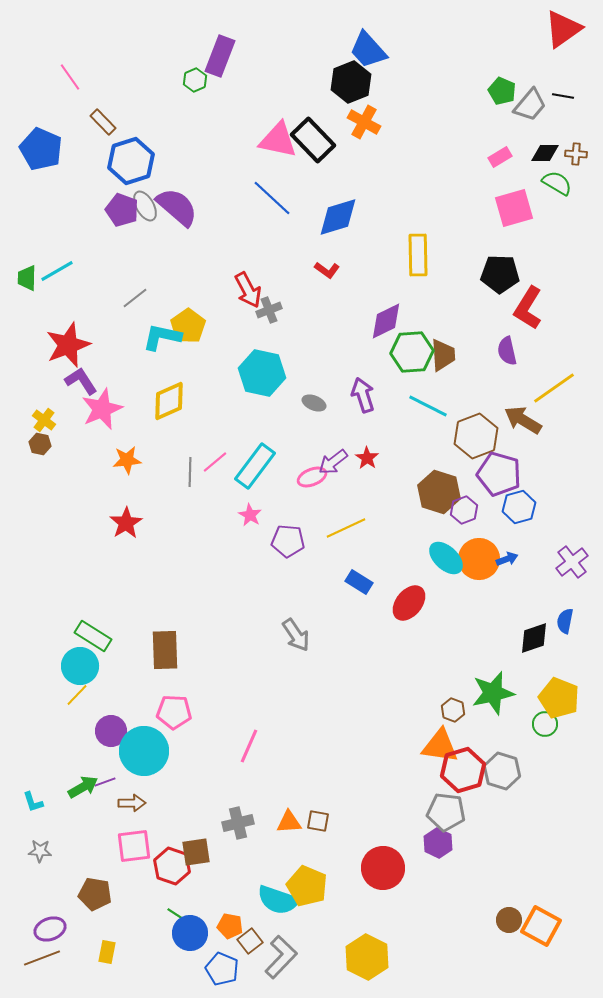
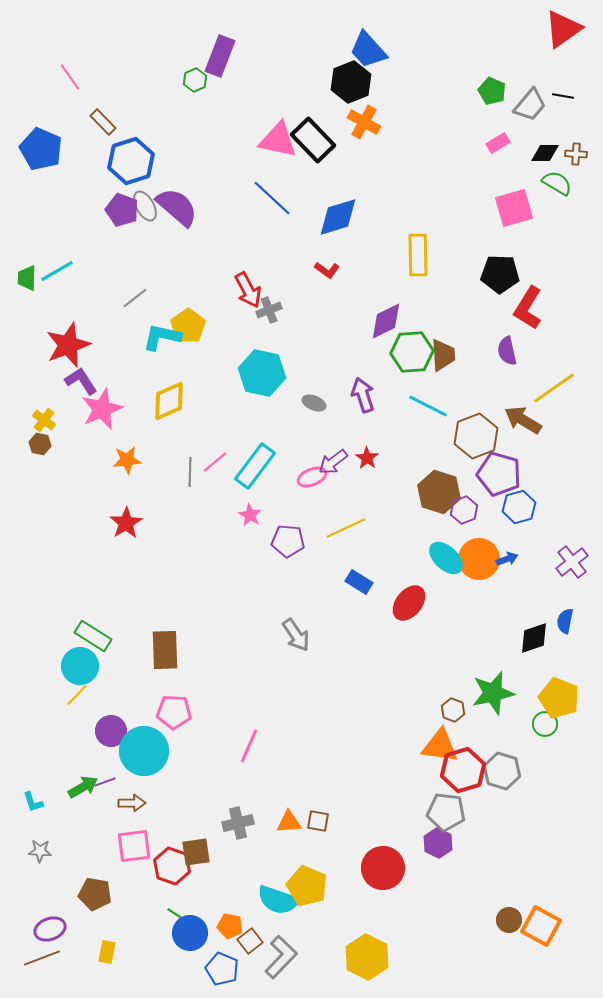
green pentagon at (502, 91): moved 10 px left
pink rectangle at (500, 157): moved 2 px left, 14 px up
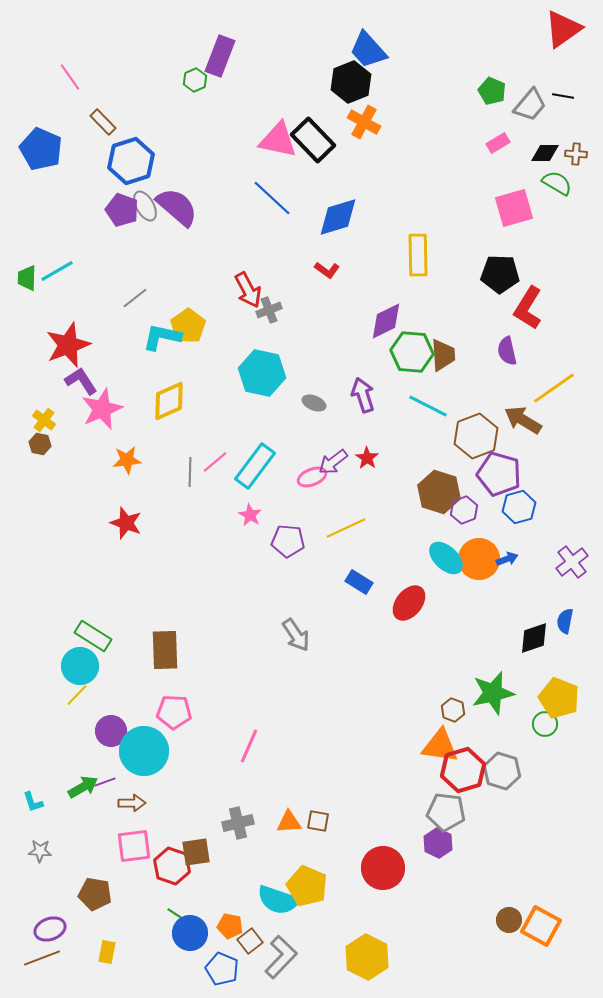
green hexagon at (412, 352): rotated 9 degrees clockwise
red star at (126, 523): rotated 20 degrees counterclockwise
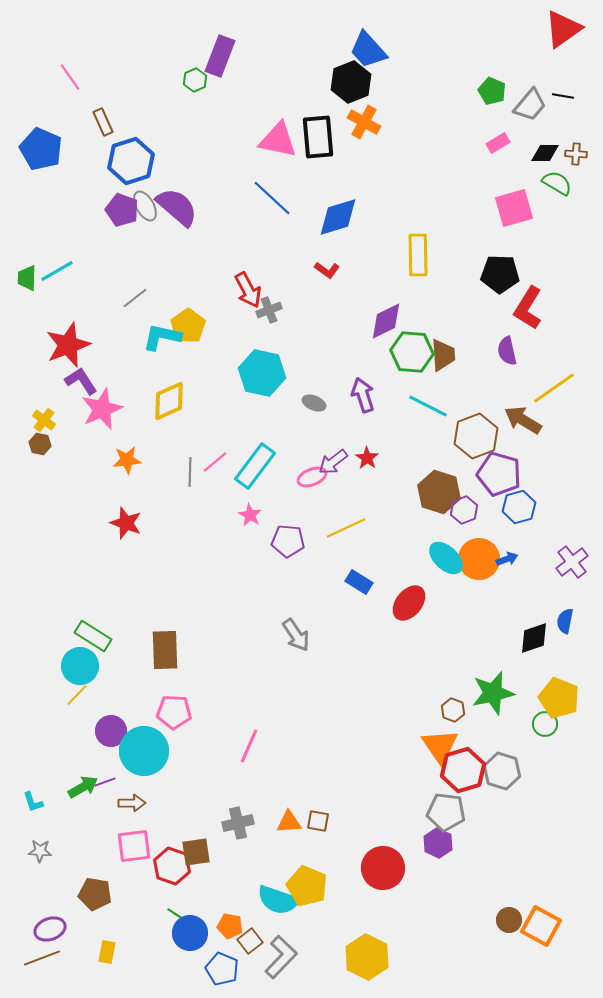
brown rectangle at (103, 122): rotated 20 degrees clockwise
black rectangle at (313, 140): moved 5 px right, 3 px up; rotated 39 degrees clockwise
orange triangle at (440, 746): rotated 48 degrees clockwise
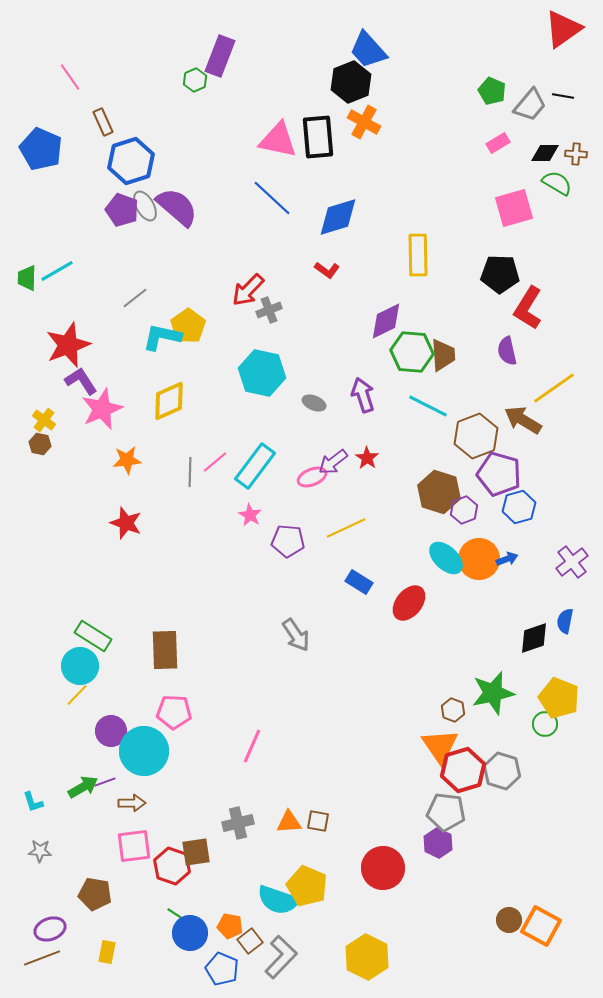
red arrow at (248, 290): rotated 72 degrees clockwise
pink line at (249, 746): moved 3 px right
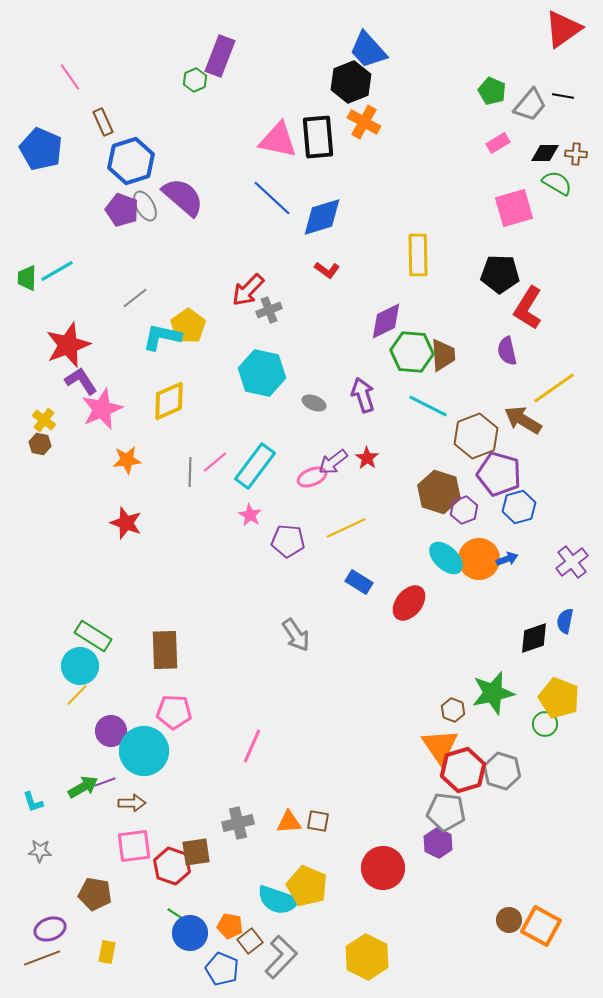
purple semicircle at (177, 207): moved 6 px right, 10 px up
blue diamond at (338, 217): moved 16 px left
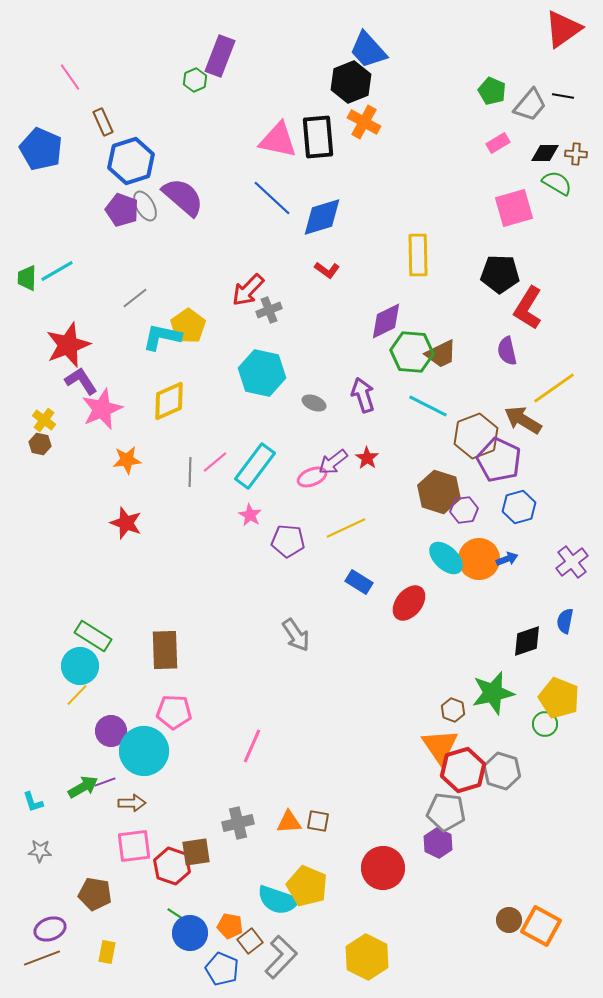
brown trapezoid at (443, 355): moved 2 px left, 1 px up; rotated 68 degrees clockwise
purple pentagon at (499, 474): moved 14 px up; rotated 9 degrees clockwise
purple hexagon at (464, 510): rotated 12 degrees clockwise
black diamond at (534, 638): moved 7 px left, 3 px down
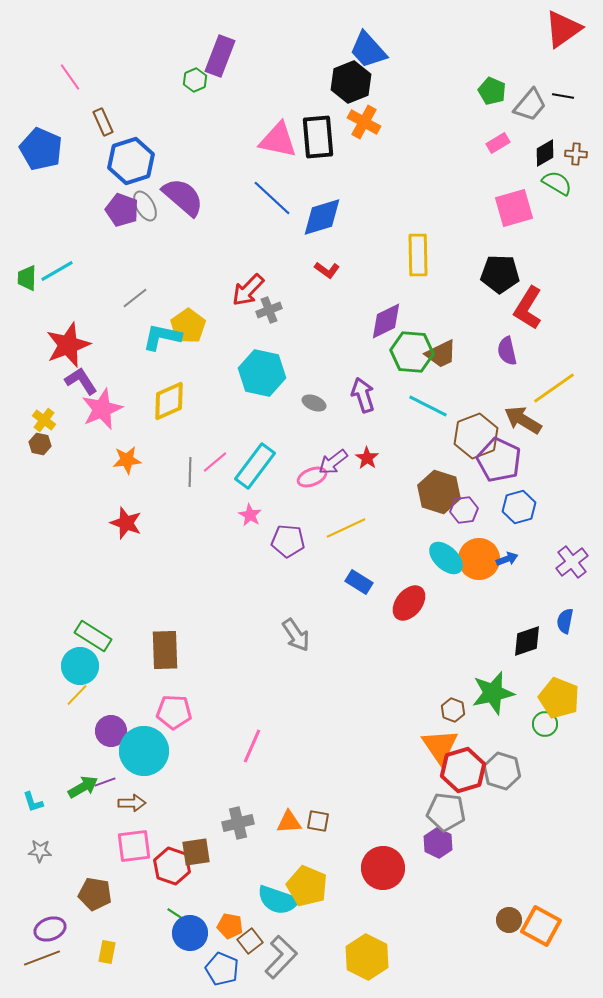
black diamond at (545, 153): rotated 32 degrees counterclockwise
